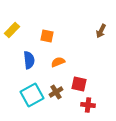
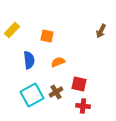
red cross: moved 5 px left, 1 px down
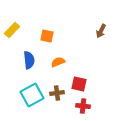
brown cross: moved 1 px right, 1 px down; rotated 24 degrees clockwise
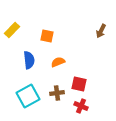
cyan square: moved 4 px left, 1 px down
red cross: moved 2 px left; rotated 16 degrees clockwise
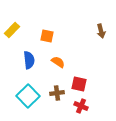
brown arrow: rotated 40 degrees counterclockwise
orange semicircle: rotated 56 degrees clockwise
cyan square: rotated 15 degrees counterclockwise
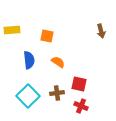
yellow rectangle: rotated 42 degrees clockwise
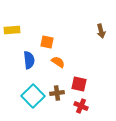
orange square: moved 6 px down
cyan square: moved 5 px right
